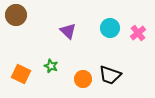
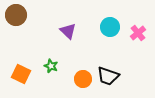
cyan circle: moved 1 px up
black trapezoid: moved 2 px left, 1 px down
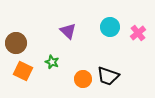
brown circle: moved 28 px down
green star: moved 1 px right, 4 px up
orange square: moved 2 px right, 3 px up
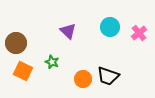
pink cross: moved 1 px right
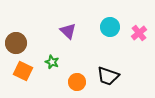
orange circle: moved 6 px left, 3 px down
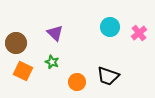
purple triangle: moved 13 px left, 2 px down
